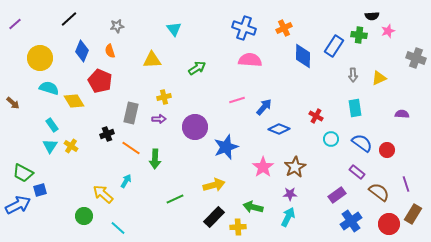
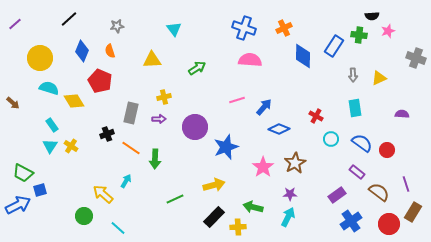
brown star at (295, 167): moved 4 px up
brown rectangle at (413, 214): moved 2 px up
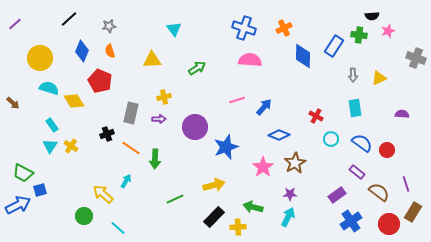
gray star at (117, 26): moved 8 px left
blue diamond at (279, 129): moved 6 px down
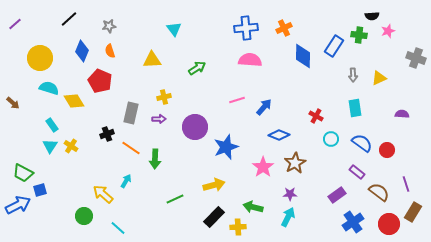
blue cross at (244, 28): moved 2 px right; rotated 25 degrees counterclockwise
blue cross at (351, 221): moved 2 px right, 1 px down
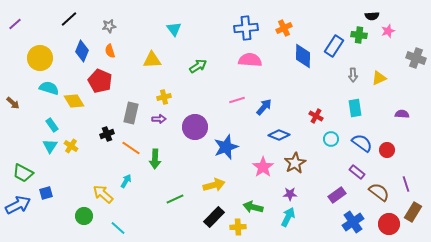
green arrow at (197, 68): moved 1 px right, 2 px up
blue square at (40, 190): moved 6 px right, 3 px down
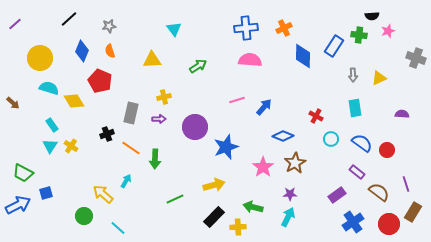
blue diamond at (279, 135): moved 4 px right, 1 px down
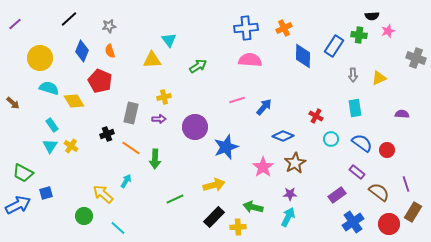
cyan triangle at (174, 29): moved 5 px left, 11 px down
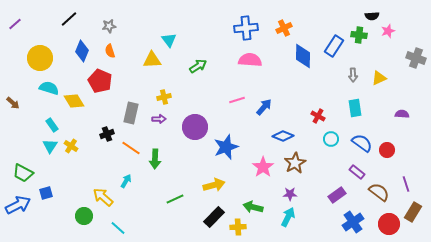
red cross at (316, 116): moved 2 px right
yellow arrow at (103, 194): moved 3 px down
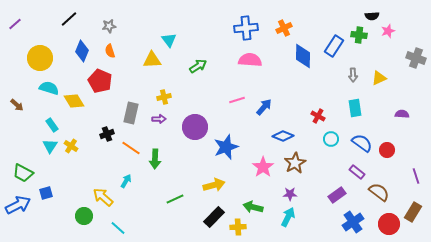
brown arrow at (13, 103): moved 4 px right, 2 px down
purple line at (406, 184): moved 10 px right, 8 px up
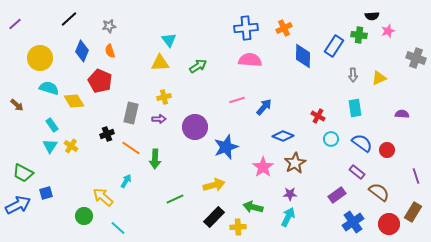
yellow triangle at (152, 60): moved 8 px right, 3 px down
